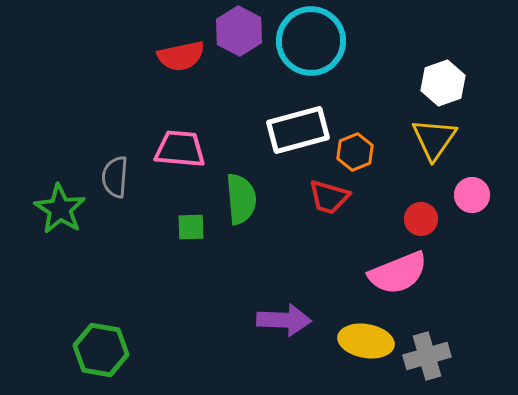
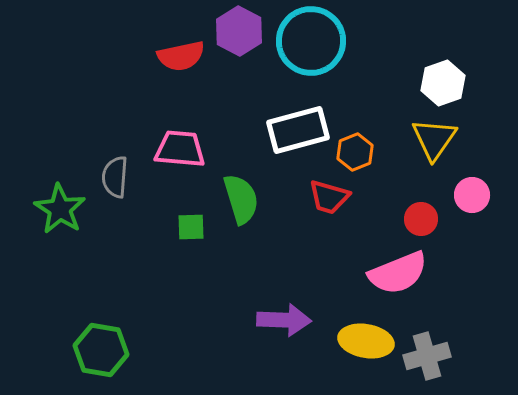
green semicircle: rotated 12 degrees counterclockwise
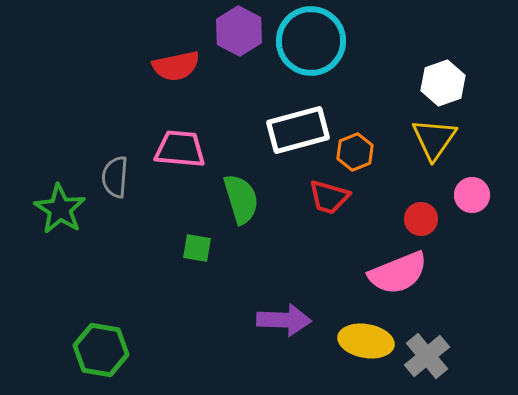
red semicircle: moved 5 px left, 10 px down
green square: moved 6 px right, 21 px down; rotated 12 degrees clockwise
gray cross: rotated 24 degrees counterclockwise
